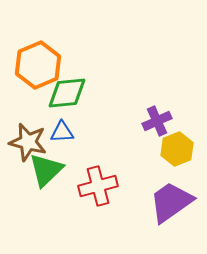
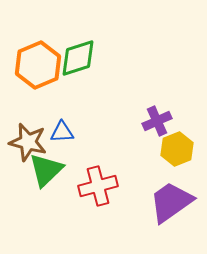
green diamond: moved 11 px right, 35 px up; rotated 12 degrees counterclockwise
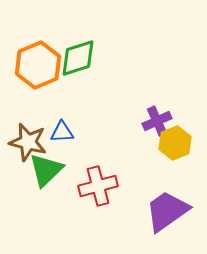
yellow hexagon: moved 2 px left, 6 px up
purple trapezoid: moved 4 px left, 9 px down
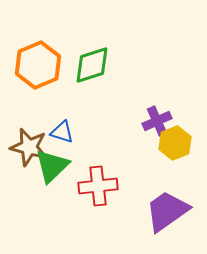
green diamond: moved 14 px right, 7 px down
blue triangle: rotated 20 degrees clockwise
brown star: moved 1 px right, 5 px down
green triangle: moved 6 px right, 4 px up
red cross: rotated 9 degrees clockwise
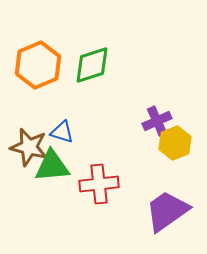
green triangle: rotated 39 degrees clockwise
red cross: moved 1 px right, 2 px up
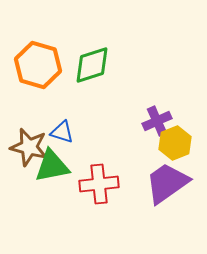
orange hexagon: rotated 21 degrees counterclockwise
green triangle: rotated 6 degrees counterclockwise
purple trapezoid: moved 28 px up
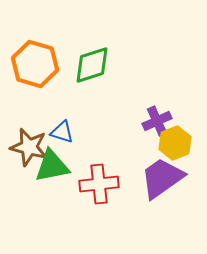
orange hexagon: moved 3 px left, 1 px up
purple trapezoid: moved 5 px left, 5 px up
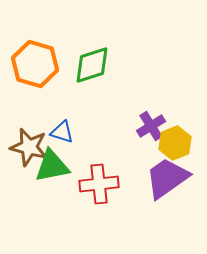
purple cross: moved 6 px left, 5 px down; rotated 8 degrees counterclockwise
purple trapezoid: moved 5 px right
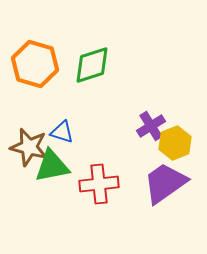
purple trapezoid: moved 2 px left, 5 px down
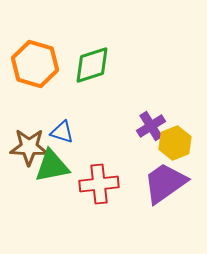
brown star: rotated 12 degrees counterclockwise
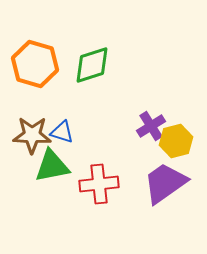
yellow hexagon: moved 1 px right, 2 px up; rotated 8 degrees clockwise
brown star: moved 3 px right, 12 px up
